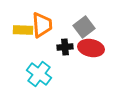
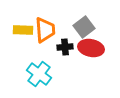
orange trapezoid: moved 3 px right, 5 px down
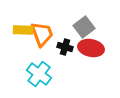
orange trapezoid: moved 3 px left, 4 px down; rotated 16 degrees counterclockwise
black cross: rotated 21 degrees clockwise
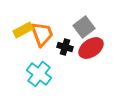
yellow rectangle: rotated 30 degrees counterclockwise
red ellipse: rotated 45 degrees counterclockwise
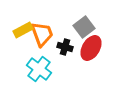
red ellipse: rotated 25 degrees counterclockwise
cyan cross: moved 5 px up
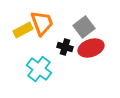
orange trapezoid: moved 11 px up
red ellipse: rotated 40 degrees clockwise
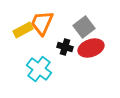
orange trapezoid: rotated 136 degrees counterclockwise
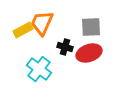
gray square: moved 7 px right; rotated 35 degrees clockwise
red ellipse: moved 2 px left, 5 px down
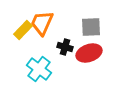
yellow rectangle: rotated 18 degrees counterclockwise
